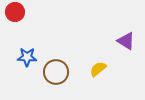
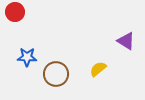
brown circle: moved 2 px down
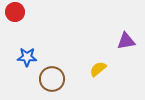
purple triangle: rotated 42 degrees counterclockwise
brown circle: moved 4 px left, 5 px down
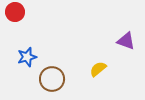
purple triangle: rotated 30 degrees clockwise
blue star: rotated 18 degrees counterclockwise
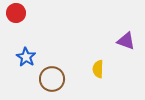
red circle: moved 1 px right, 1 px down
blue star: moved 1 px left; rotated 24 degrees counterclockwise
yellow semicircle: rotated 48 degrees counterclockwise
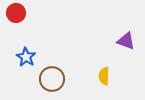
yellow semicircle: moved 6 px right, 7 px down
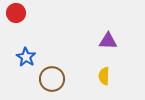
purple triangle: moved 18 px left; rotated 18 degrees counterclockwise
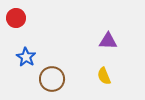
red circle: moved 5 px down
yellow semicircle: rotated 24 degrees counterclockwise
